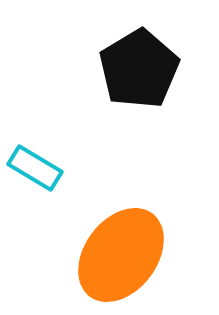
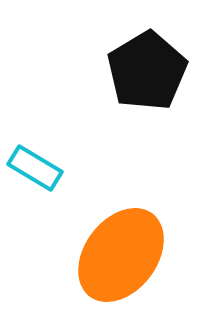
black pentagon: moved 8 px right, 2 px down
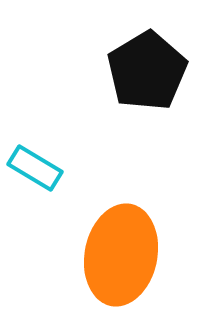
orange ellipse: rotated 26 degrees counterclockwise
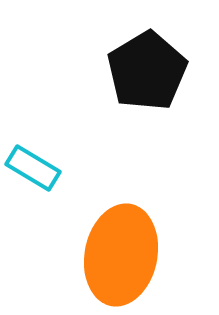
cyan rectangle: moved 2 px left
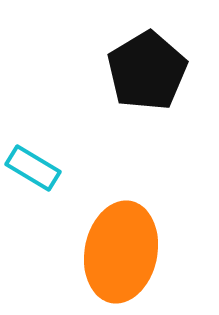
orange ellipse: moved 3 px up
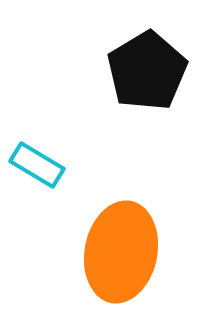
cyan rectangle: moved 4 px right, 3 px up
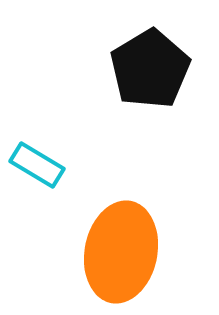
black pentagon: moved 3 px right, 2 px up
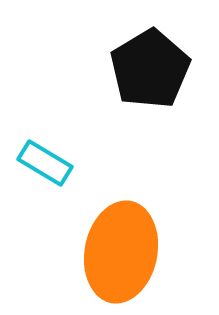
cyan rectangle: moved 8 px right, 2 px up
